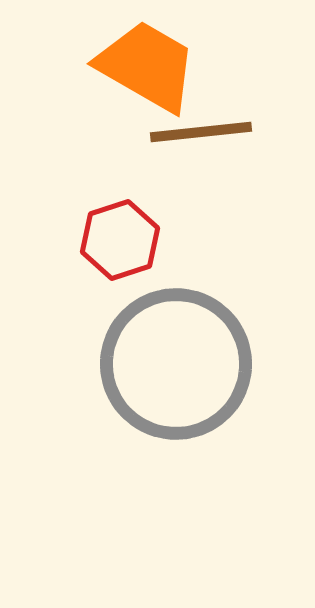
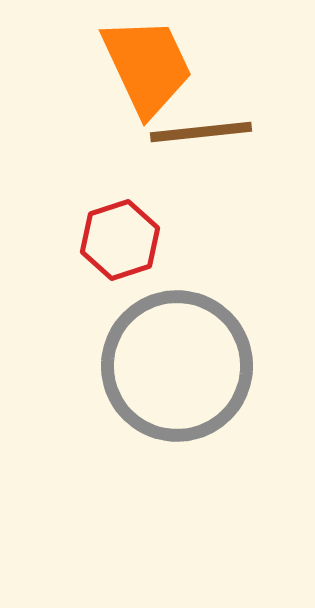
orange trapezoid: rotated 35 degrees clockwise
gray circle: moved 1 px right, 2 px down
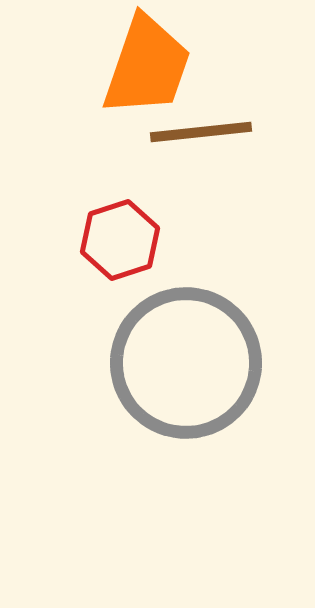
orange trapezoid: rotated 44 degrees clockwise
gray circle: moved 9 px right, 3 px up
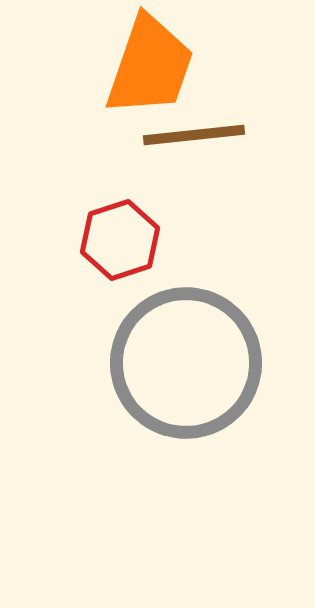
orange trapezoid: moved 3 px right
brown line: moved 7 px left, 3 px down
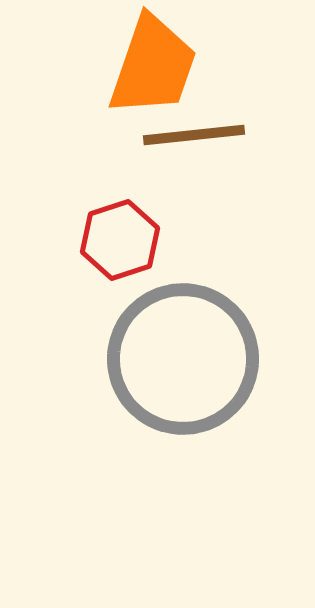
orange trapezoid: moved 3 px right
gray circle: moved 3 px left, 4 px up
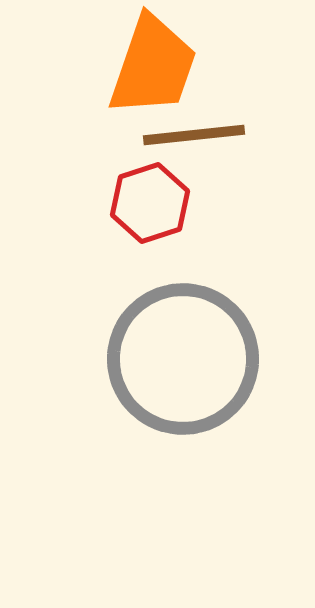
red hexagon: moved 30 px right, 37 px up
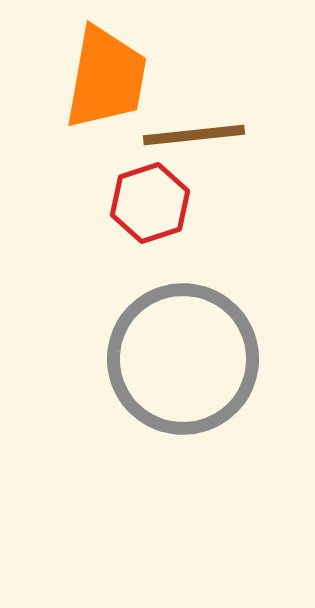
orange trapezoid: moved 47 px left, 12 px down; rotated 9 degrees counterclockwise
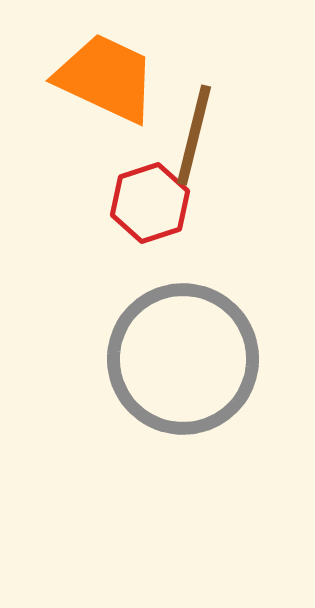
orange trapezoid: rotated 75 degrees counterclockwise
brown line: rotated 70 degrees counterclockwise
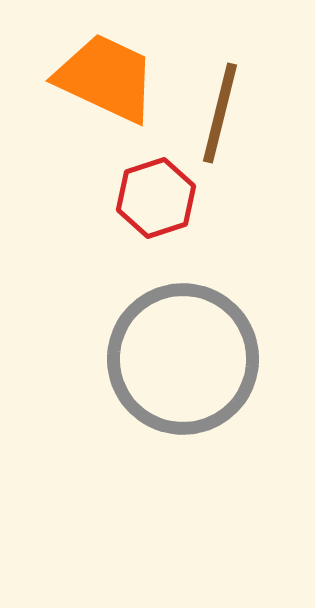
brown line: moved 26 px right, 22 px up
red hexagon: moved 6 px right, 5 px up
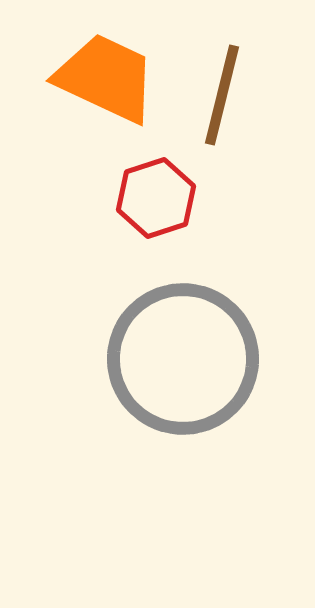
brown line: moved 2 px right, 18 px up
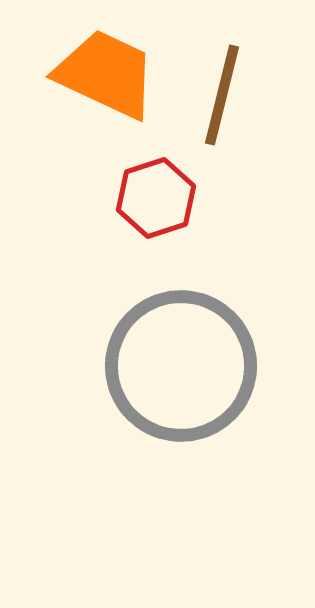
orange trapezoid: moved 4 px up
gray circle: moved 2 px left, 7 px down
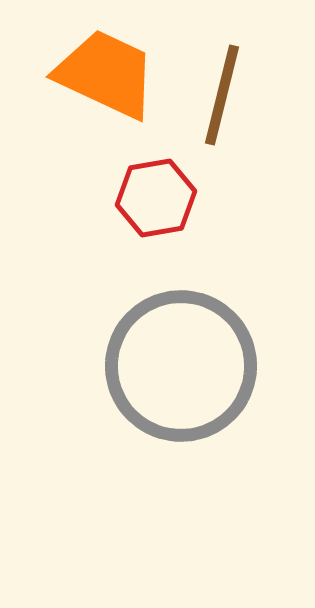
red hexagon: rotated 8 degrees clockwise
